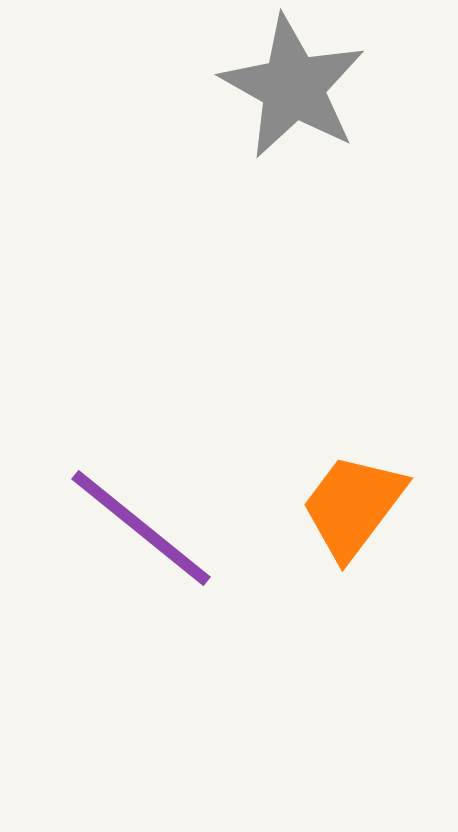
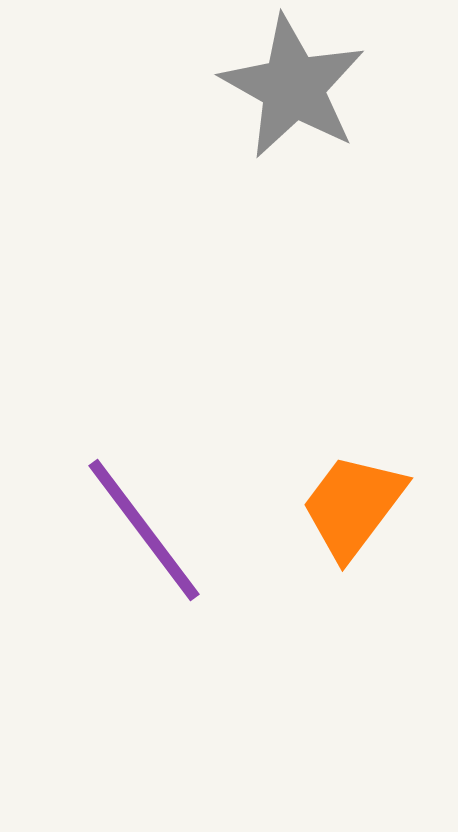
purple line: moved 3 px right, 2 px down; rotated 14 degrees clockwise
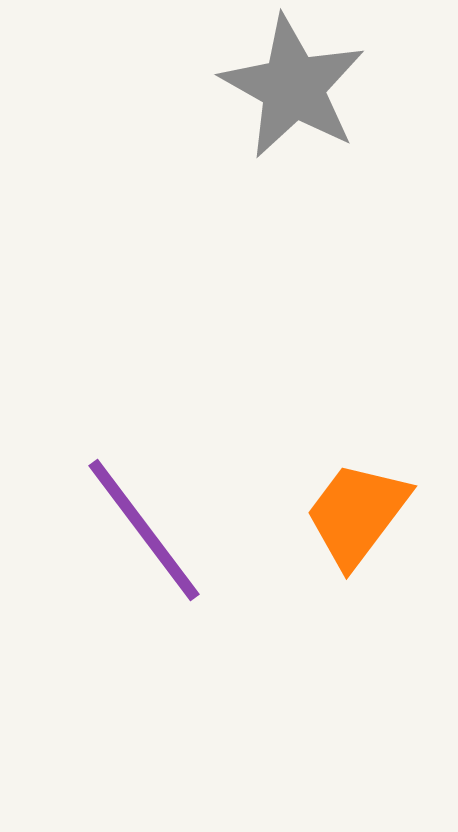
orange trapezoid: moved 4 px right, 8 px down
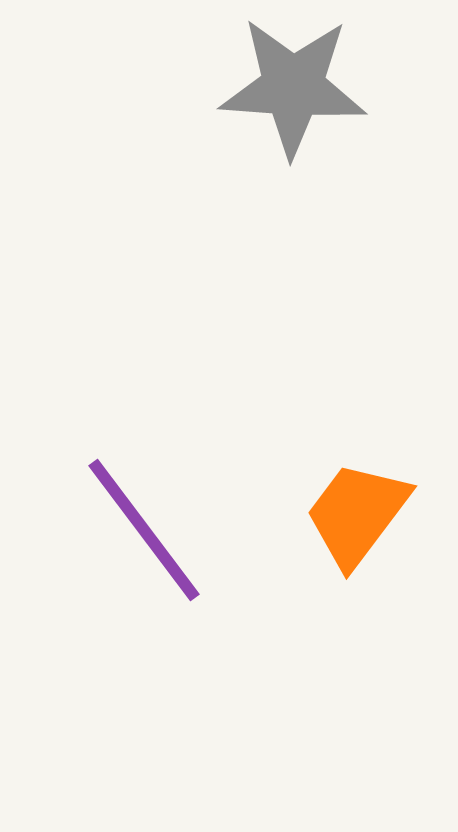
gray star: rotated 25 degrees counterclockwise
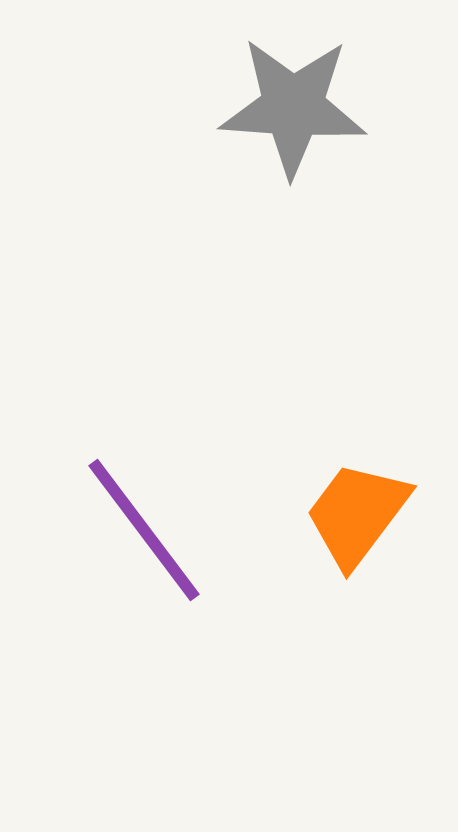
gray star: moved 20 px down
